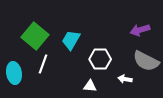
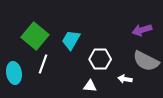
purple arrow: moved 2 px right
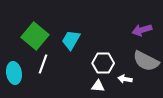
white hexagon: moved 3 px right, 4 px down
white triangle: moved 8 px right
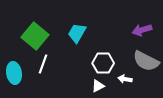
cyan trapezoid: moved 6 px right, 7 px up
white triangle: rotated 32 degrees counterclockwise
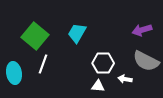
white triangle: rotated 32 degrees clockwise
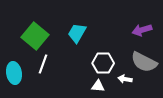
gray semicircle: moved 2 px left, 1 px down
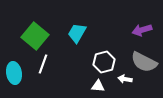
white hexagon: moved 1 px right, 1 px up; rotated 15 degrees counterclockwise
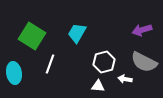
green square: moved 3 px left; rotated 8 degrees counterclockwise
white line: moved 7 px right
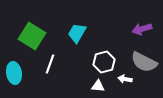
purple arrow: moved 1 px up
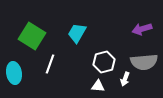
gray semicircle: rotated 32 degrees counterclockwise
white arrow: rotated 80 degrees counterclockwise
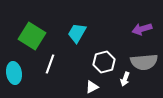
white triangle: moved 6 px left, 1 px down; rotated 32 degrees counterclockwise
